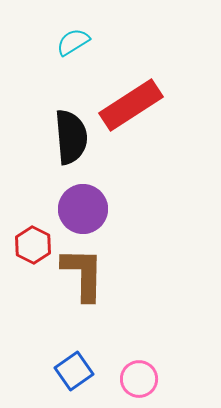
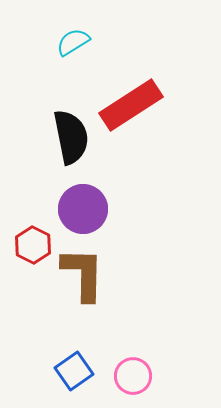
black semicircle: rotated 6 degrees counterclockwise
pink circle: moved 6 px left, 3 px up
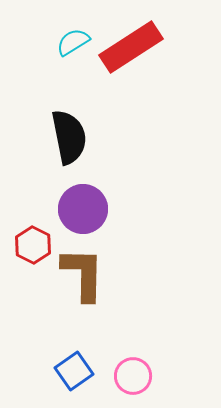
red rectangle: moved 58 px up
black semicircle: moved 2 px left
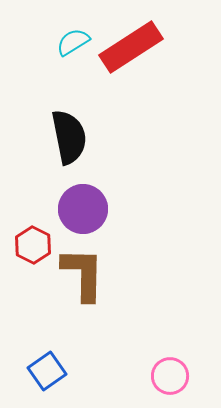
blue square: moved 27 px left
pink circle: moved 37 px right
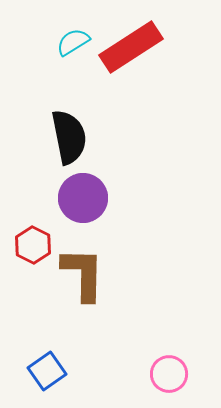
purple circle: moved 11 px up
pink circle: moved 1 px left, 2 px up
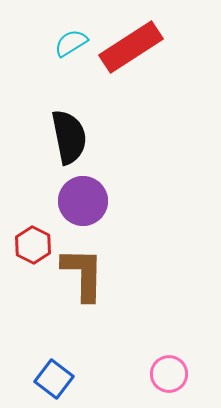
cyan semicircle: moved 2 px left, 1 px down
purple circle: moved 3 px down
blue square: moved 7 px right, 8 px down; rotated 18 degrees counterclockwise
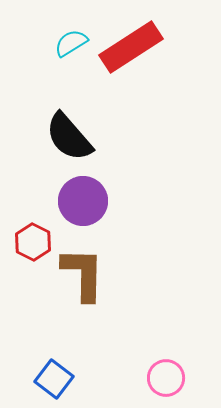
black semicircle: rotated 150 degrees clockwise
red hexagon: moved 3 px up
pink circle: moved 3 px left, 4 px down
